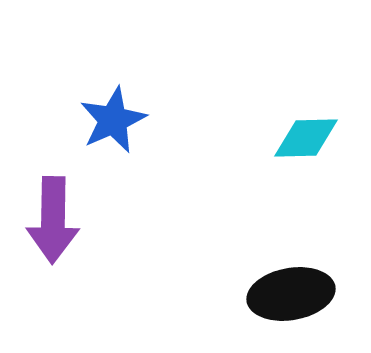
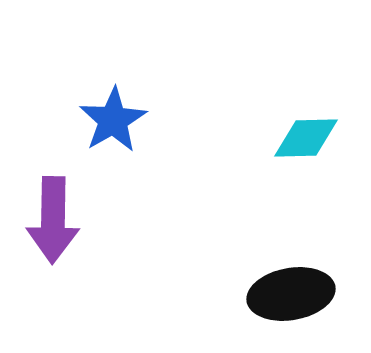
blue star: rotated 6 degrees counterclockwise
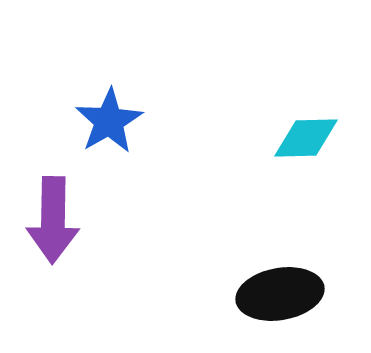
blue star: moved 4 px left, 1 px down
black ellipse: moved 11 px left
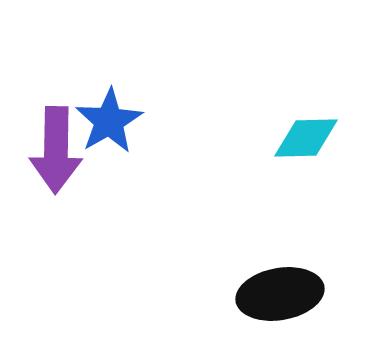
purple arrow: moved 3 px right, 70 px up
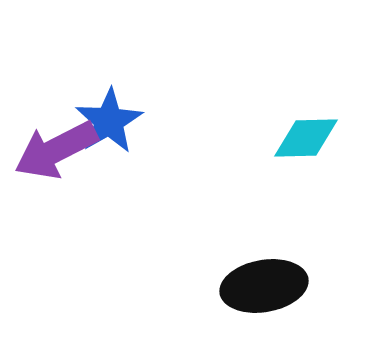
purple arrow: rotated 62 degrees clockwise
black ellipse: moved 16 px left, 8 px up
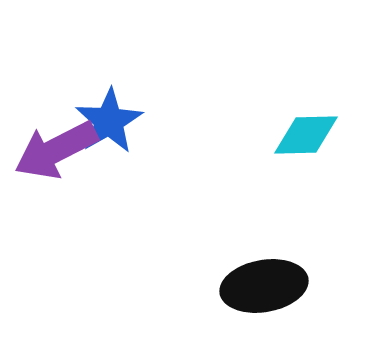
cyan diamond: moved 3 px up
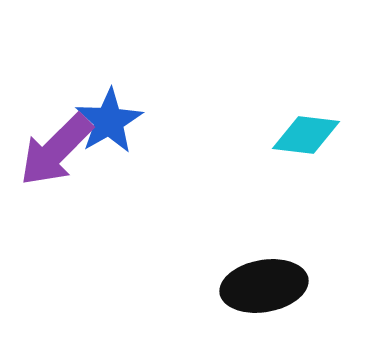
cyan diamond: rotated 8 degrees clockwise
purple arrow: rotated 18 degrees counterclockwise
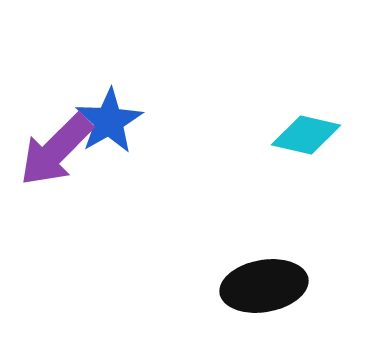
cyan diamond: rotated 6 degrees clockwise
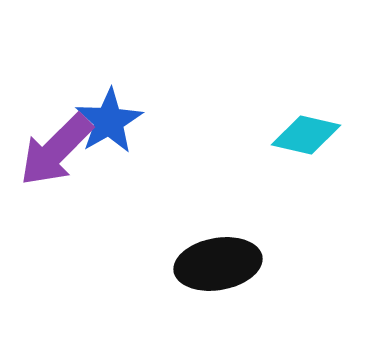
black ellipse: moved 46 px left, 22 px up
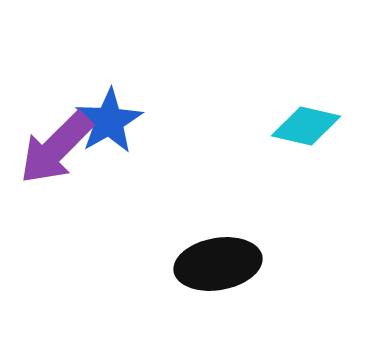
cyan diamond: moved 9 px up
purple arrow: moved 2 px up
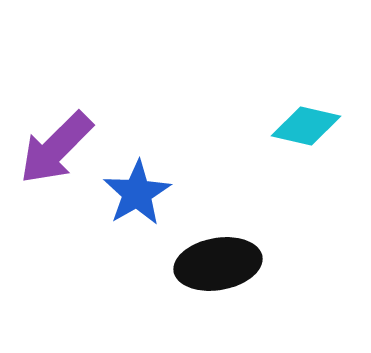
blue star: moved 28 px right, 72 px down
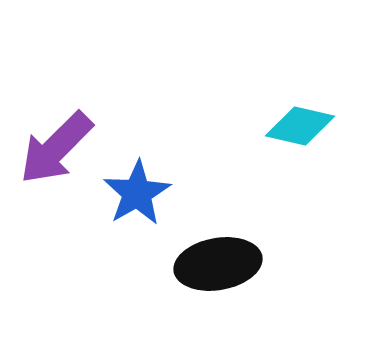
cyan diamond: moved 6 px left
